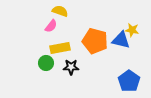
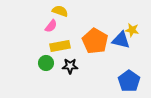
orange pentagon: rotated 15 degrees clockwise
yellow rectangle: moved 2 px up
black star: moved 1 px left, 1 px up
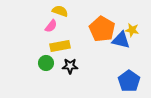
orange pentagon: moved 7 px right, 12 px up
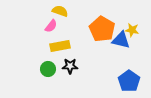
green circle: moved 2 px right, 6 px down
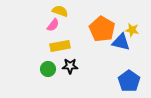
pink semicircle: moved 2 px right, 1 px up
blue triangle: moved 2 px down
